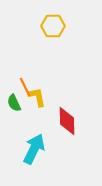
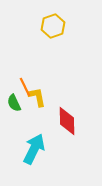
yellow hexagon: rotated 20 degrees counterclockwise
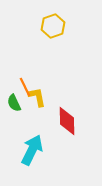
cyan arrow: moved 2 px left, 1 px down
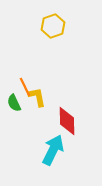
cyan arrow: moved 21 px right
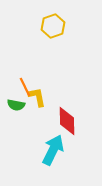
green semicircle: moved 2 px right, 2 px down; rotated 54 degrees counterclockwise
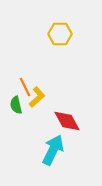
yellow hexagon: moved 7 px right, 8 px down; rotated 20 degrees clockwise
yellow L-shape: rotated 60 degrees clockwise
green semicircle: rotated 66 degrees clockwise
red diamond: rotated 28 degrees counterclockwise
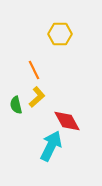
orange line: moved 9 px right, 17 px up
cyan arrow: moved 2 px left, 4 px up
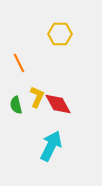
orange line: moved 15 px left, 7 px up
yellow L-shape: rotated 25 degrees counterclockwise
red diamond: moved 9 px left, 17 px up
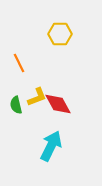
yellow L-shape: rotated 45 degrees clockwise
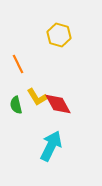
yellow hexagon: moved 1 px left, 1 px down; rotated 15 degrees clockwise
orange line: moved 1 px left, 1 px down
yellow L-shape: rotated 80 degrees clockwise
